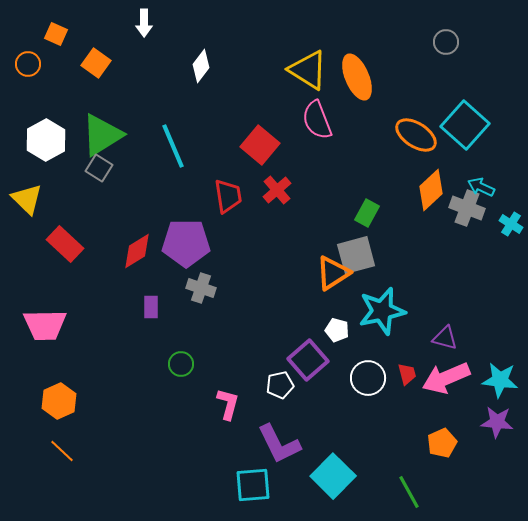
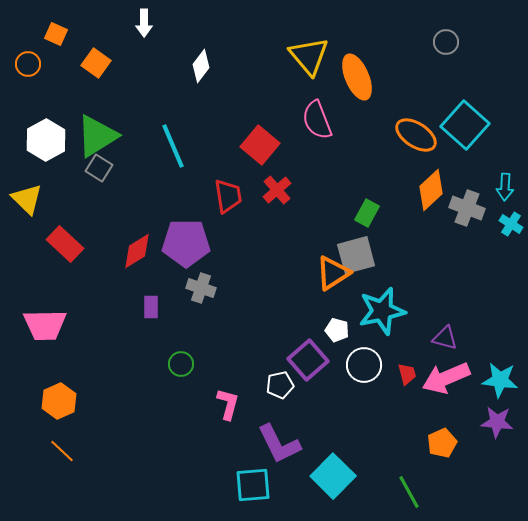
yellow triangle at (308, 70): moved 1 px right, 14 px up; rotated 18 degrees clockwise
green triangle at (102, 135): moved 5 px left, 1 px down
cyan arrow at (481, 187): moved 24 px right; rotated 112 degrees counterclockwise
white circle at (368, 378): moved 4 px left, 13 px up
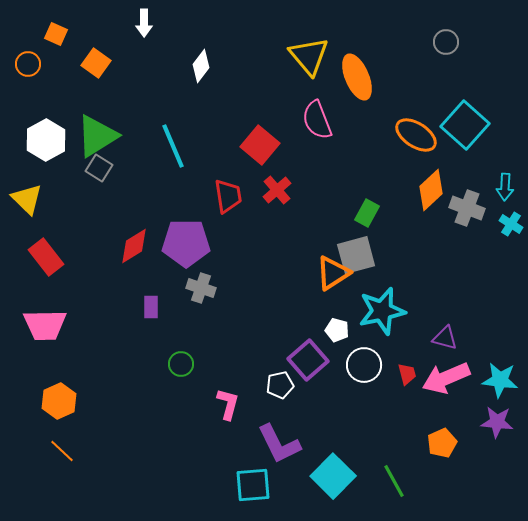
red rectangle at (65, 244): moved 19 px left, 13 px down; rotated 9 degrees clockwise
red diamond at (137, 251): moved 3 px left, 5 px up
green line at (409, 492): moved 15 px left, 11 px up
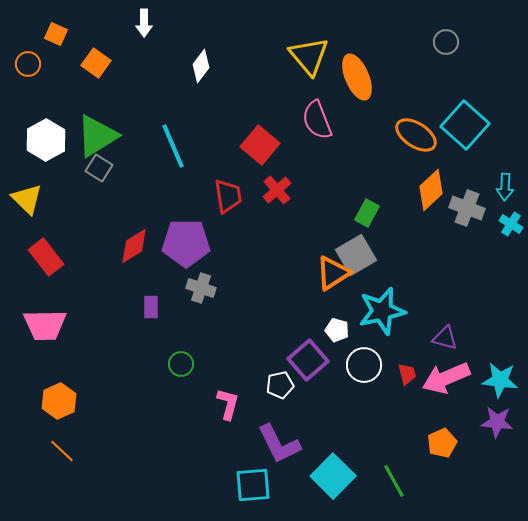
gray square at (356, 255): rotated 15 degrees counterclockwise
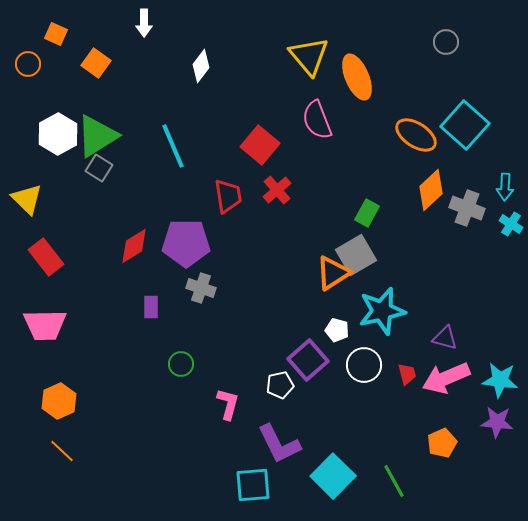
white hexagon at (46, 140): moved 12 px right, 6 px up
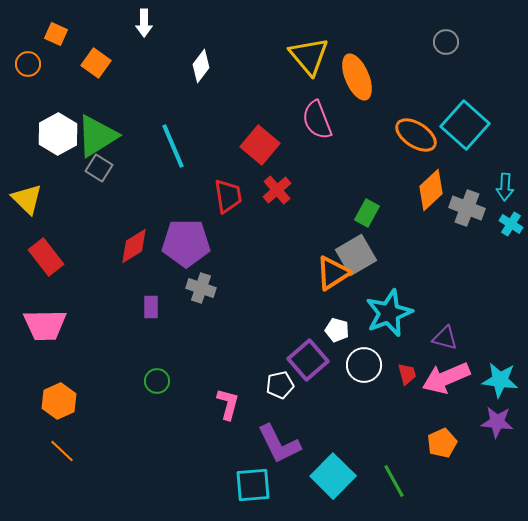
cyan star at (382, 311): moved 7 px right, 2 px down; rotated 9 degrees counterclockwise
green circle at (181, 364): moved 24 px left, 17 px down
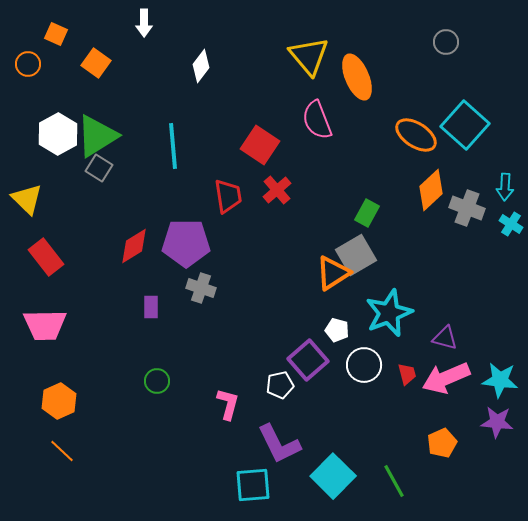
red square at (260, 145): rotated 6 degrees counterclockwise
cyan line at (173, 146): rotated 18 degrees clockwise
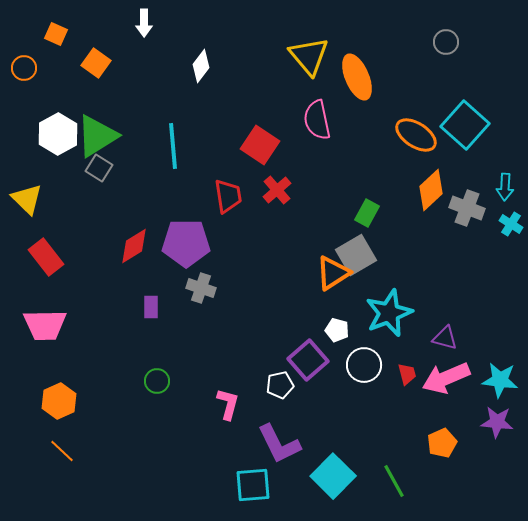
orange circle at (28, 64): moved 4 px left, 4 px down
pink semicircle at (317, 120): rotated 9 degrees clockwise
